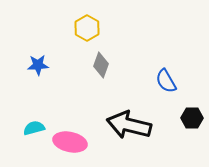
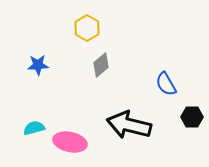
gray diamond: rotated 30 degrees clockwise
blue semicircle: moved 3 px down
black hexagon: moved 1 px up
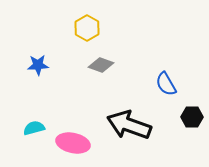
gray diamond: rotated 60 degrees clockwise
black arrow: rotated 6 degrees clockwise
pink ellipse: moved 3 px right, 1 px down
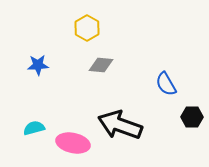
gray diamond: rotated 15 degrees counterclockwise
black arrow: moved 9 px left
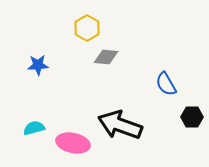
gray diamond: moved 5 px right, 8 px up
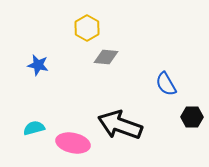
blue star: rotated 15 degrees clockwise
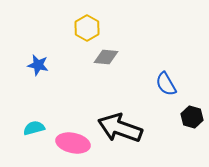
black hexagon: rotated 15 degrees clockwise
black arrow: moved 3 px down
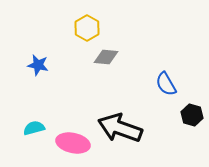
black hexagon: moved 2 px up
